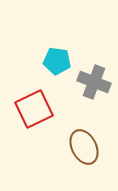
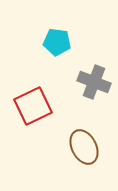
cyan pentagon: moved 19 px up
red square: moved 1 px left, 3 px up
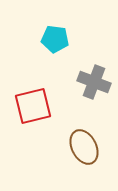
cyan pentagon: moved 2 px left, 3 px up
red square: rotated 12 degrees clockwise
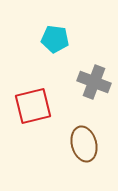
brown ellipse: moved 3 px up; rotated 12 degrees clockwise
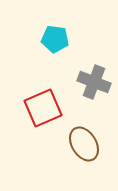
red square: moved 10 px right, 2 px down; rotated 9 degrees counterclockwise
brown ellipse: rotated 16 degrees counterclockwise
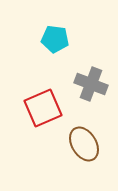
gray cross: moved 3 px left, 2 px down
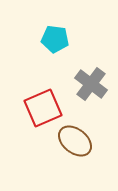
gray cross: rotated 16 degrees clockwise
brown ellipse: moved 9 px left, 3 px up; rotated 20 degrees counterclockwise
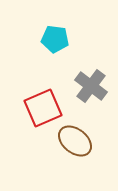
gray cross: moved 2 px down
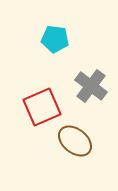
red square: moved 1 px left, 1 px up
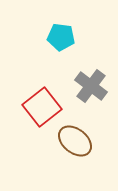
cyan pentagon: moved 6 px right, 2 px up
red square: rotated 15 degrees counterclockwise
